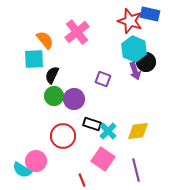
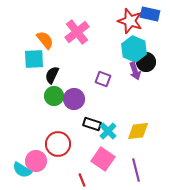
red circle: moved 5 px left, 8 px down
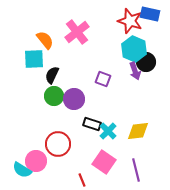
pink square: moved 1 px right, 3 px down
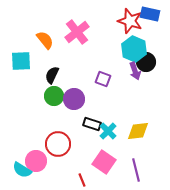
cyan square: moved 13 px left, 2 px down
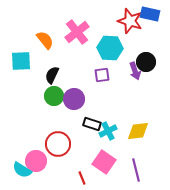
cyan hexagon: moved 24 px left, 1 px up; rotated 20 degrees counterclockwise
purple square: moved 1 px left, 4 px up; rotated 28 degrees counterclockwise
cyan cross: rotated 18 degrees clockwise
red line: moved 2 px up
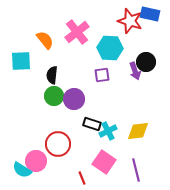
black semicircle: rotated 18 degrees counterclockwise
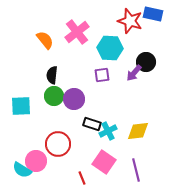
blue rectangle: moved 3 px right
cyan square: moved 45 px down
purple arrow: moved 1 px left, 2 px down; rotated 60 degrees clockwise
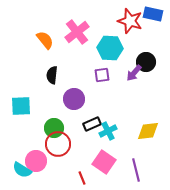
green circle: moved 32 px down
black rectangle: rotated 42 degrees counterclockwise
yellow diamond: moved 10 px right
